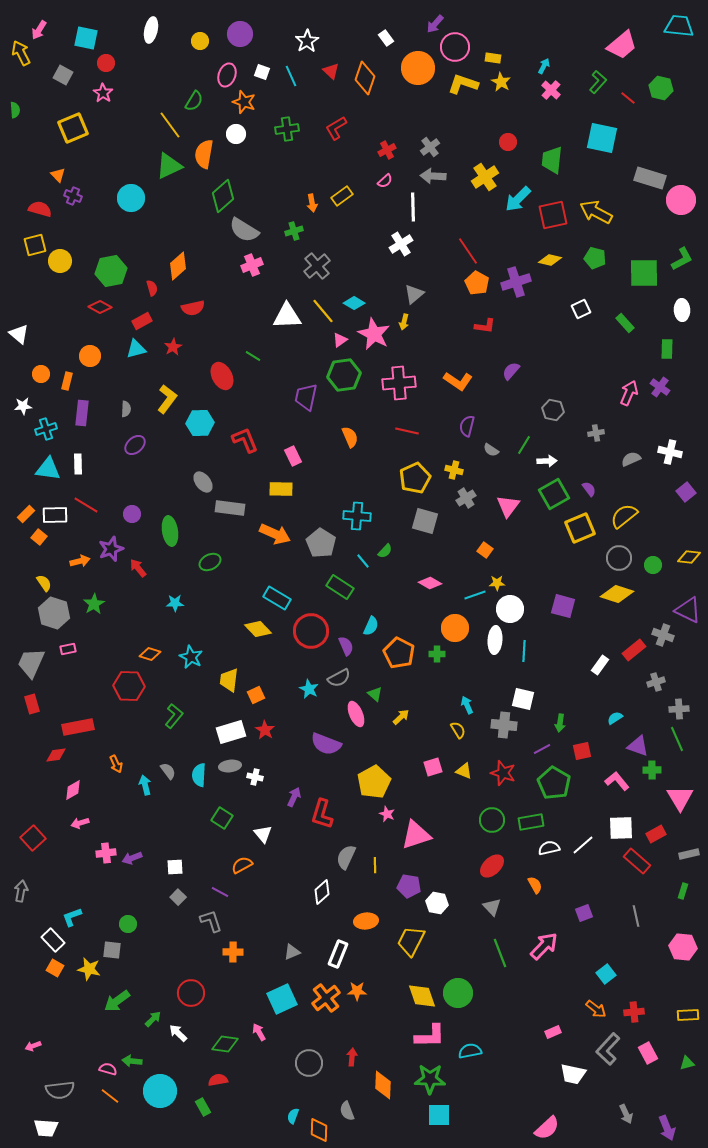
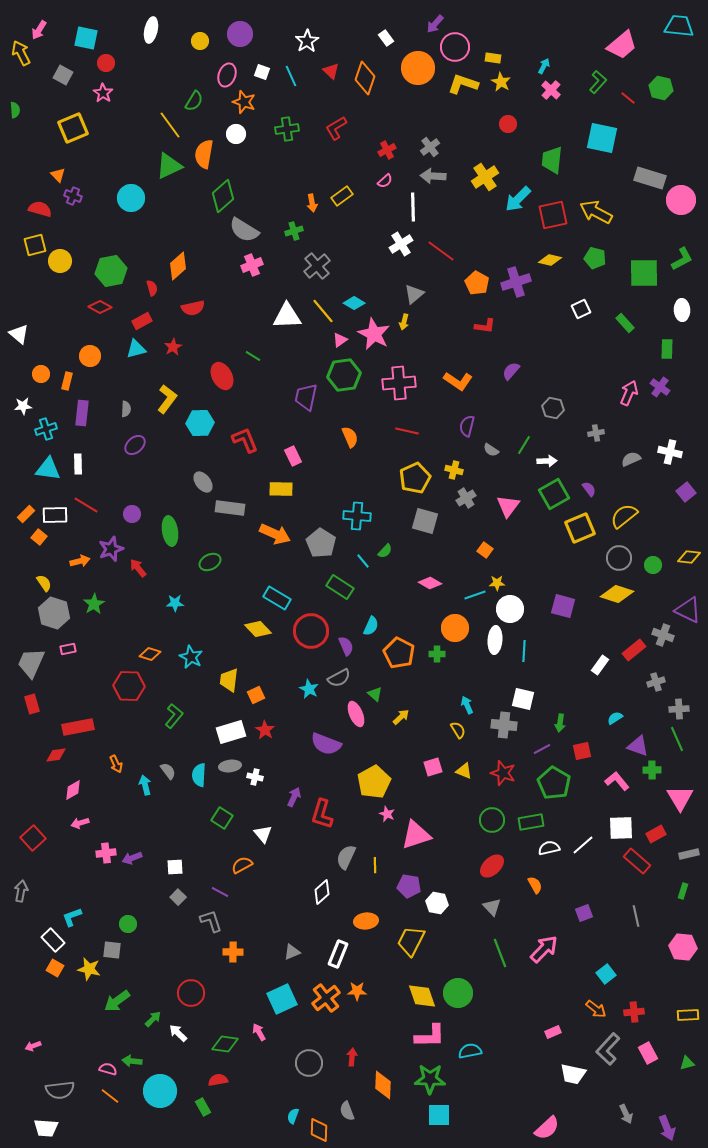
red circle at (508, 142): moved 18 px up
red line at (468, 251): moved 27 px left; rotated 20 degrees counterclockwise
gray hexagon at (553, 410): moved 2 px up
pink arrow at (544, 946): moved 3 px down
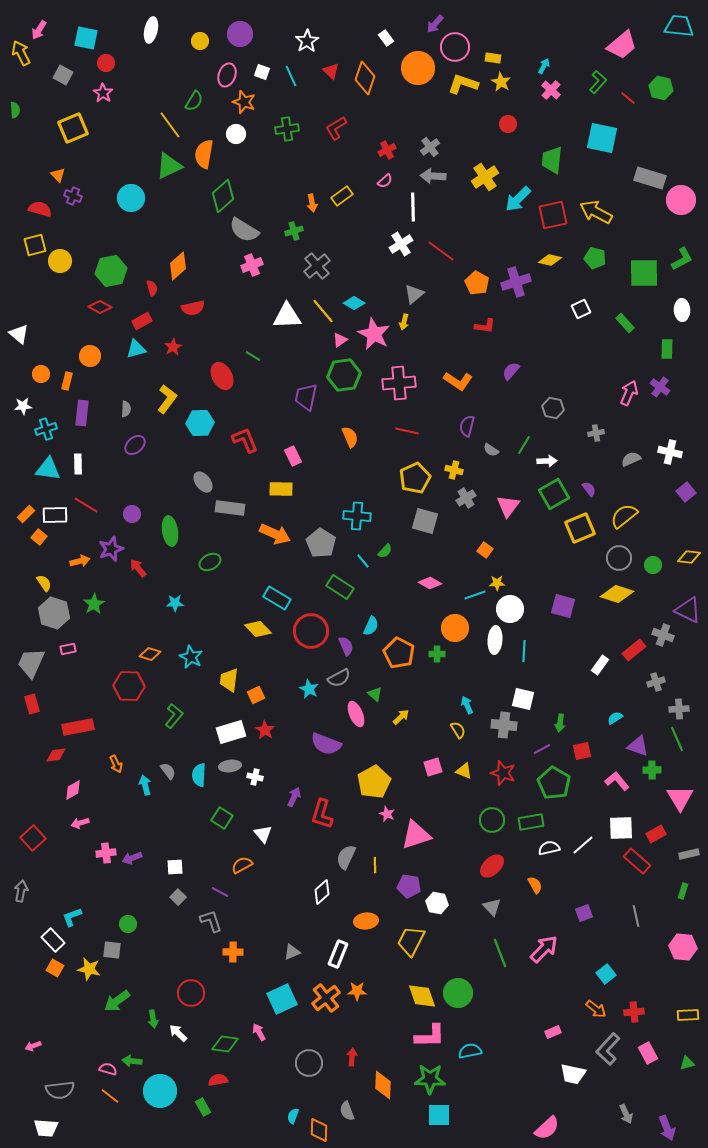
green arrow at (153, 1019): rotated 126 degrees clockwise
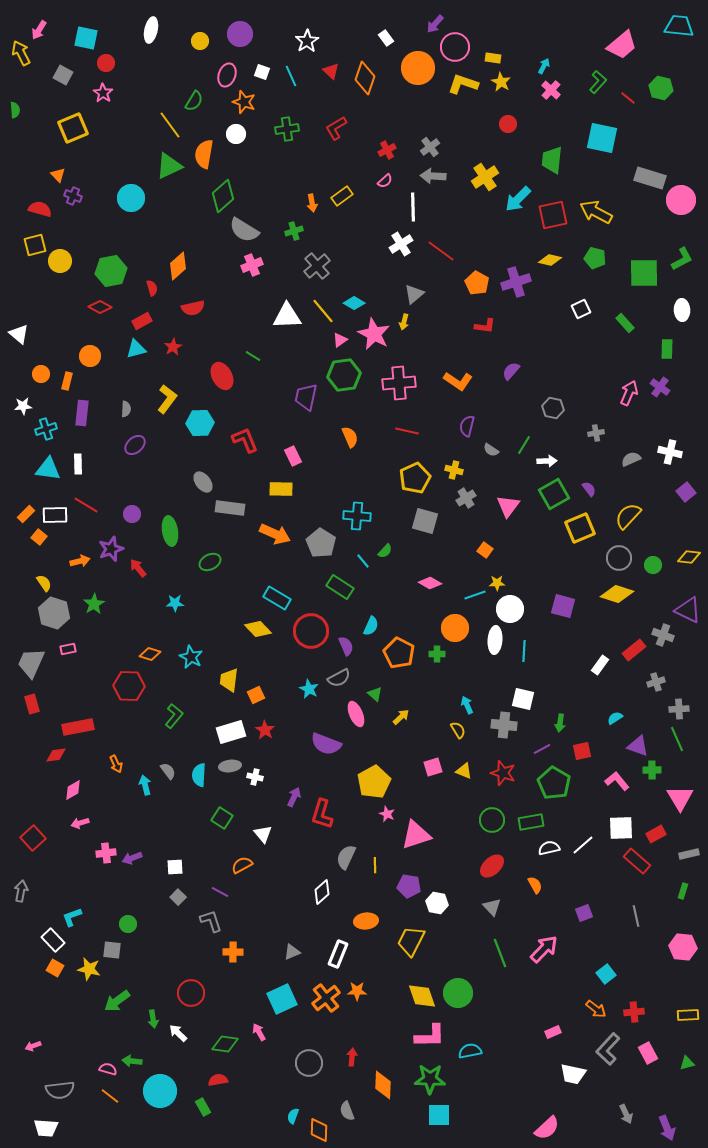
yellow semicircle at (624, 516): moved 4 px right; rotated 8 degrees counterclockwise
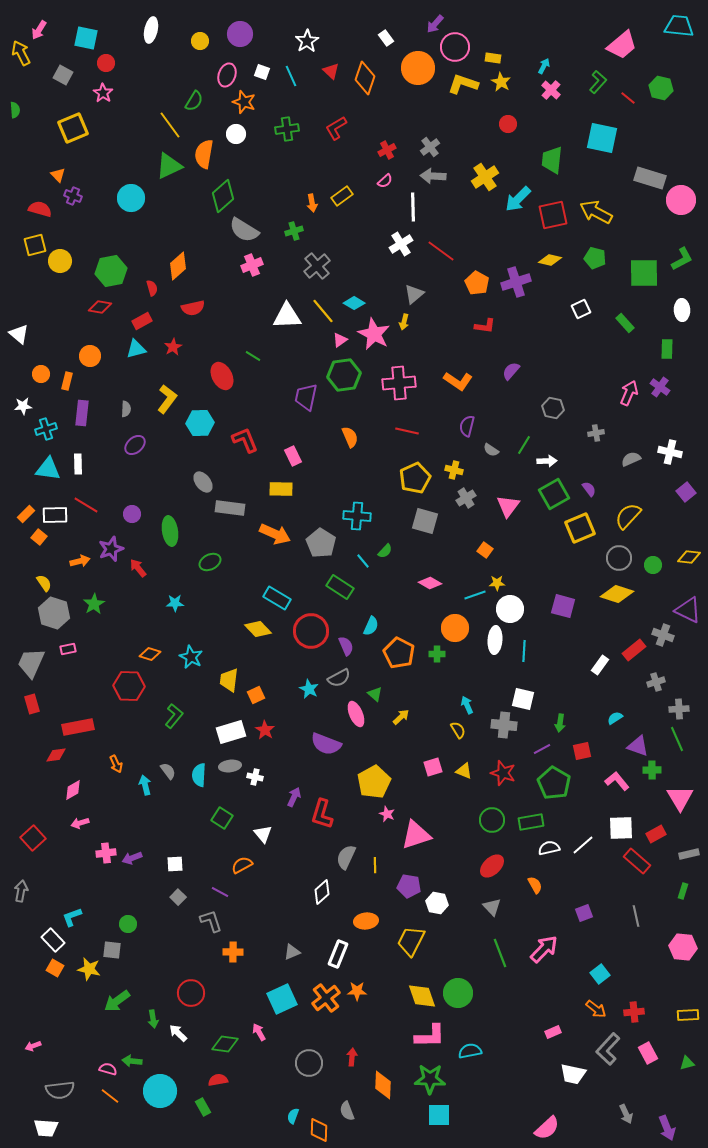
red diamond at (100, 307): rotated 20 degrees counterclockwise
white square at (175, 867): moved 3 px up
cyan square at (606, 974): moved 6 px left
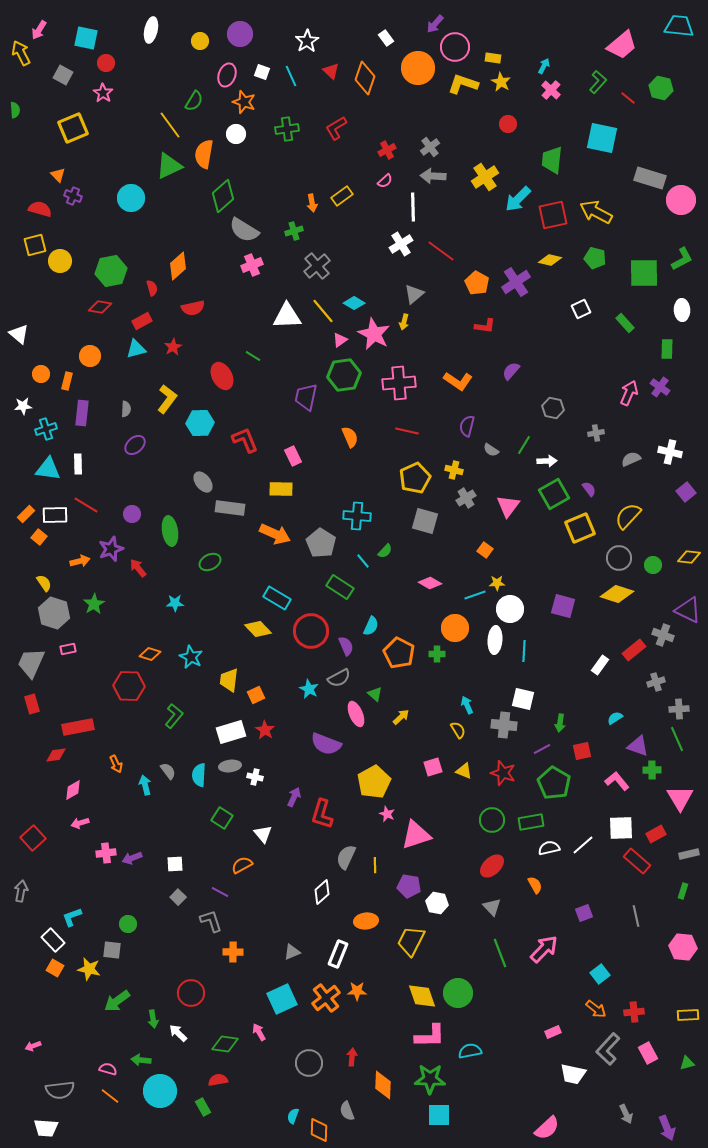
purple cross at (516, 282): rotated 16 degrees counterclockwise
green arrow at (132, 1061): moved 9 px right, 1 px up
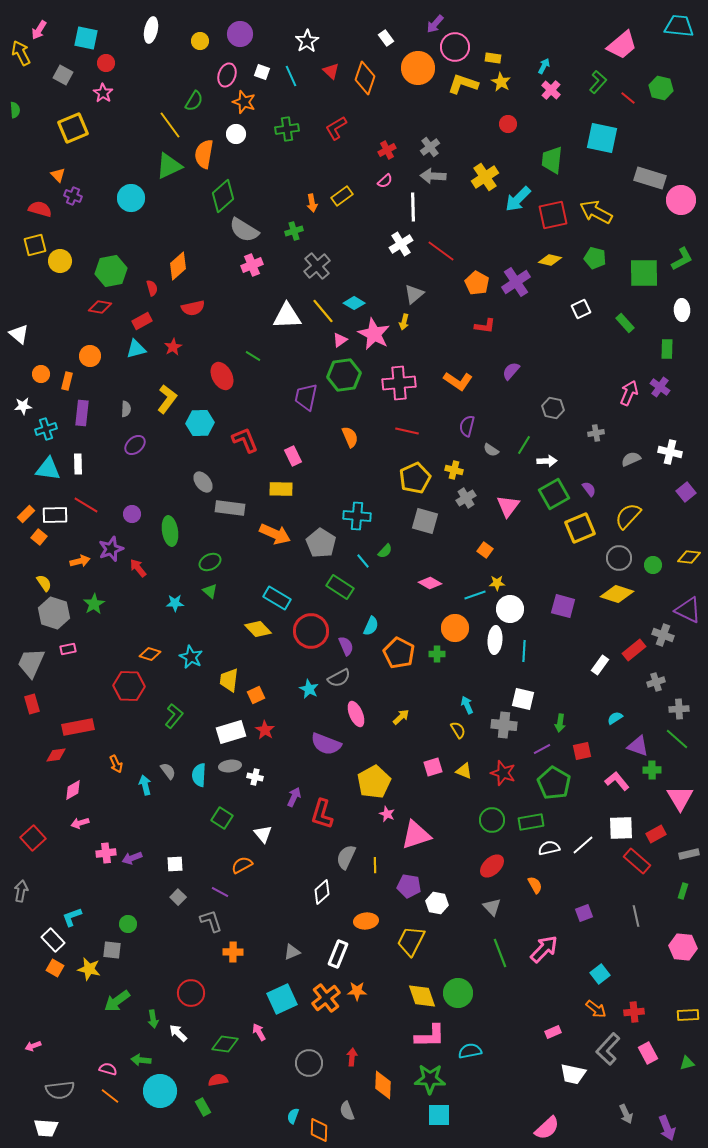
green triangle at (375, 694): moved 165 px left, 103 px up
green line at (677, 739): rotated 25 degrees counterclockwise
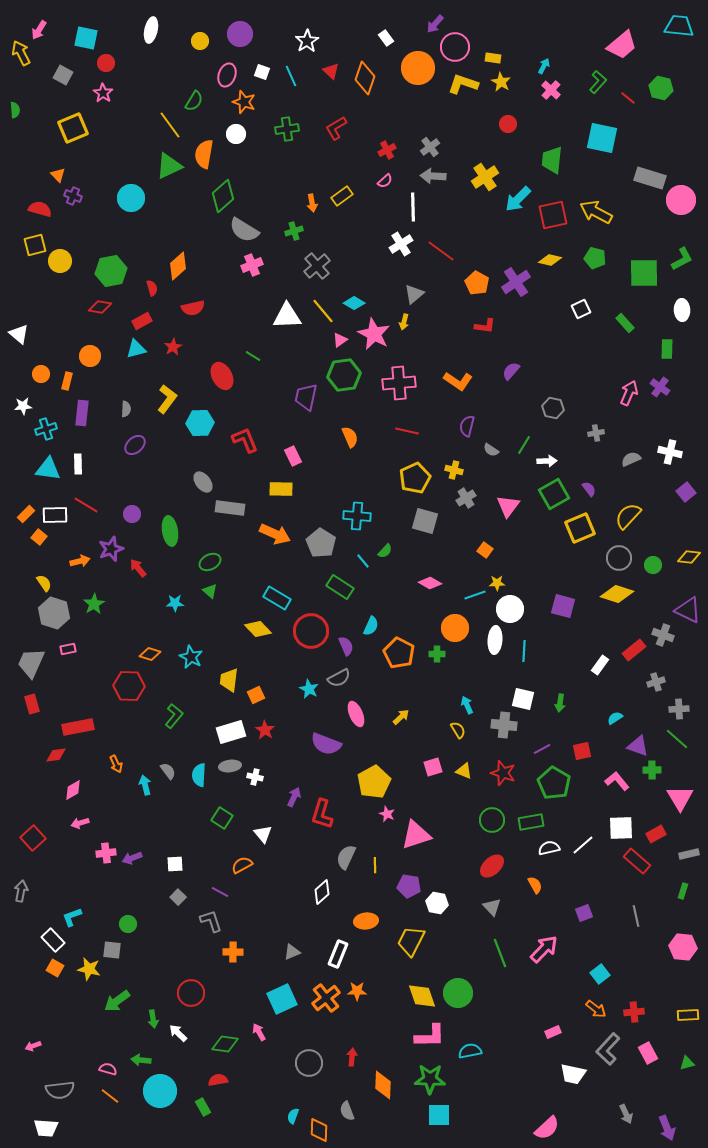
green arrow at (560, 723): moved 20 px up
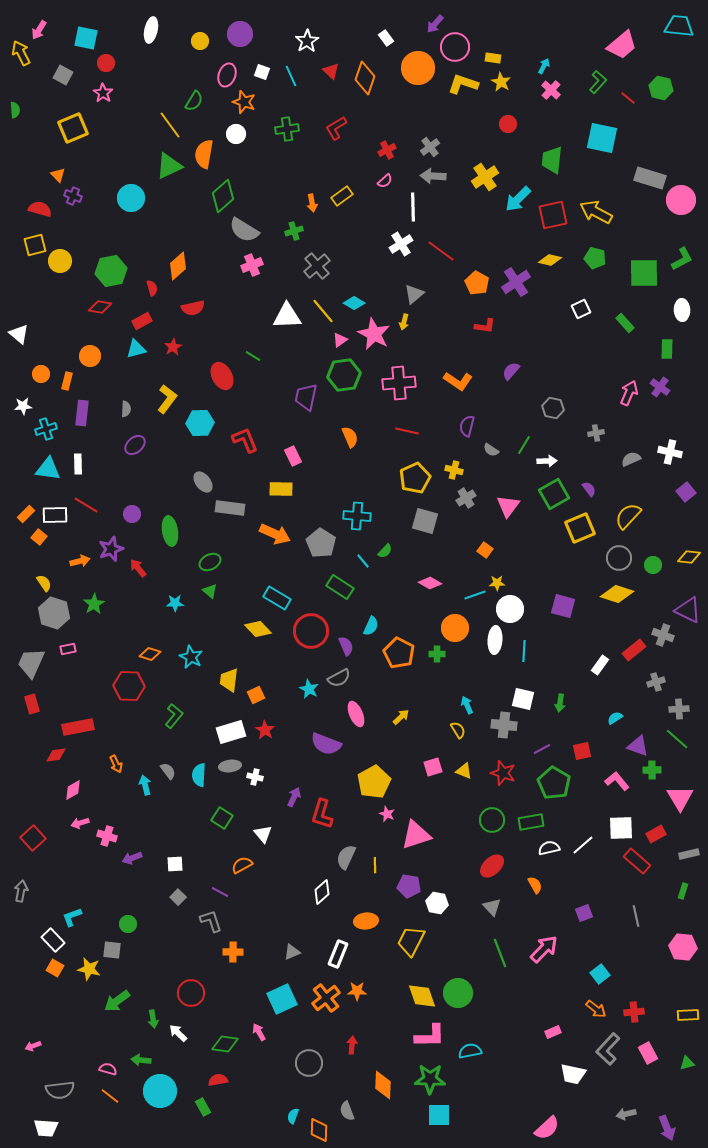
pink cross at (106, 853): moved 1 px right, 17 px up; rotated 24 degrees clockwise
red arrow at (352, 1057): moved 12 px up
gray arrow at (626, 1114): rotated 102 degrees clockwise
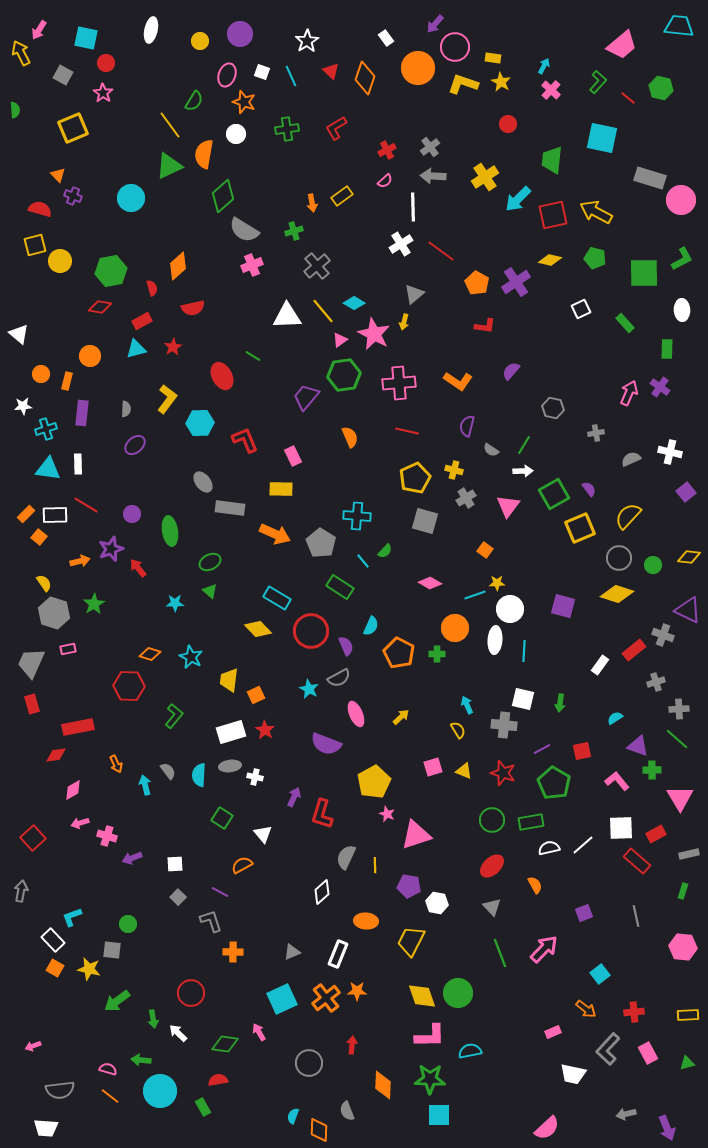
purple trapezoid at (306, 397): rotated 28 degrees clockwise
white arrow at (547, 461): moved 24 px left, 10 px down
orange ellipse at (366, 921): rotated 10 degrees clockwise
orange arrow at (596, 1009): moved 10 px left
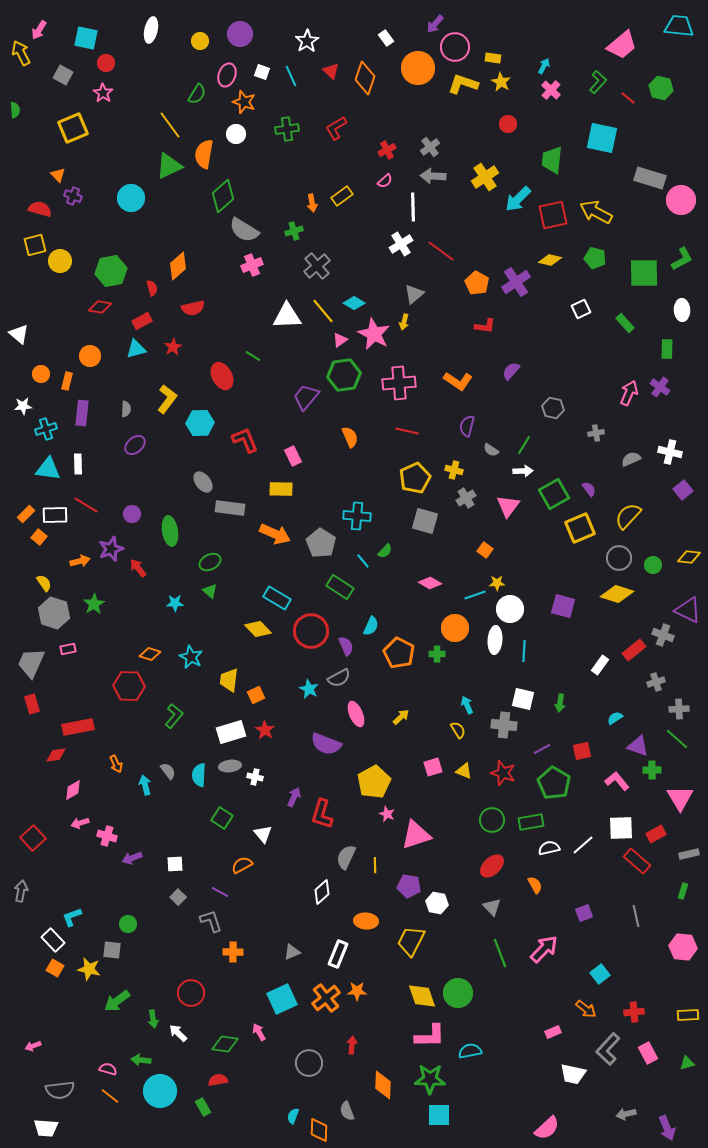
green semicircle at (194, 101): moved 3 px right, 7 px up
purple square at (686, 492): moved 3 px left, 2 px up
